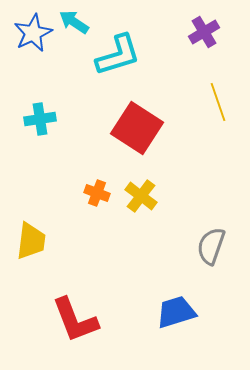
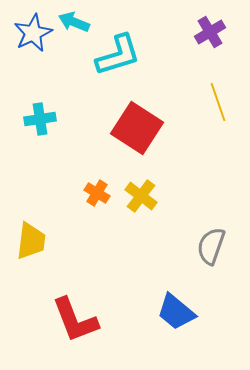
cyan arrow: rotated 12 degrees counterclockwise
purple cross: moved 6 px right
orange cross: rotated 10 degrees clockwise
blue trapezoid: rotated 123 degrees counterclockwise
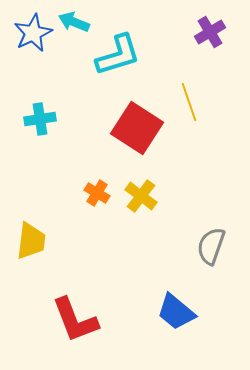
yellow line: moved 29 px left
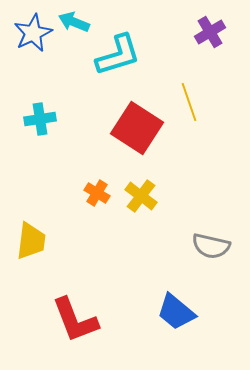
gray semicircle: rotated 96 degrees counterclockwise
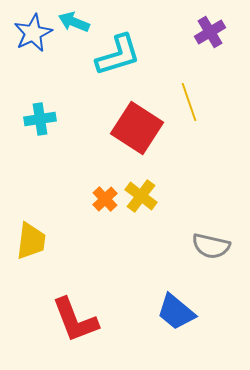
orange cross: moved 8 px right, 6 px down; rotated 15 degrees clockwise
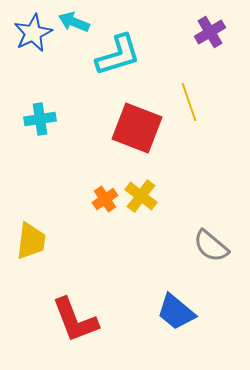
red square: rotated 12 degrees counterclockwise
orange cross: rotated 10 degrees clockwise
gray semicircle: rotated 27 degrees clockwise
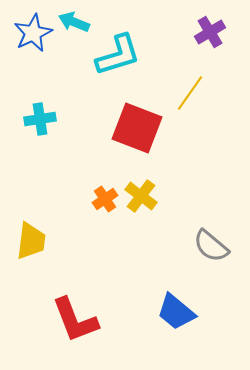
yellow line: moved 1 px right, 9 px up; rotated 54 degrees clockwise
